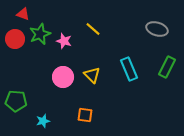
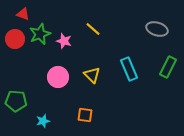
green rectangle: moved 1 px right
pink circle: moved 5 px left
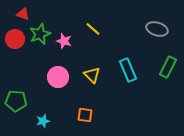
cyan rectangle: moved 1 px left, 1 px down
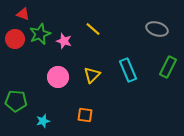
yellow triangle: rotated 30 degrees clockwise
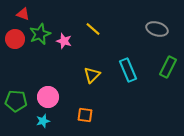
pink circle: moved 10 px left, 20 px down
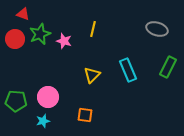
yellow line: rotated 63 degrees clockwise
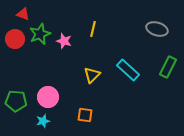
cyan rectangle: rotated 25 degrees counterclockwise
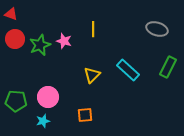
red triangle: moved 12 px left
yellow line: rotated 14 degrees counterclockwise
green star: moved 11 px down
orange square: rotated 14 degrees counterclockwise
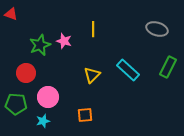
red circle: moved 11 px right, 34 px down
green pentagon: moved 3 px down
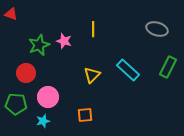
green star: moved 1 px left
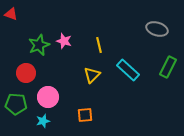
yellow line: moved 6 px right, 16 px down; rotated 14 degrees counterclockwise
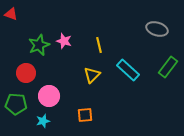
green rectangle: rotated 10 degrees clockwise
pink circle: moved 1 px right, 1 px up
